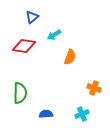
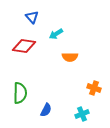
blue triangle: rotated 32 degrees counterclockwise
cyan arrow: moved 2 px right, 1 px up
orange semicircle: rotated 70 degrees clockwise
blue semicircle: moved 4 px up; rotated 120 degrees clockwise
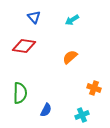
blue triangle: moved 2 px right
cyan arrow: moved 16 px right, 14 px up
orange semicircle: rotated 140 degrees clockwise
cyan cross: moved 1 px down
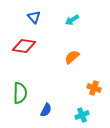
orange semicircle: moved 2 px right
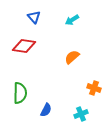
cyan cross: moved 1 px left, 1 px up
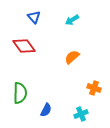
red diamond: rotated 45 degrees clockwise
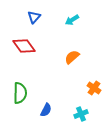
blue triangle: rotated 24 degrees clockwise
orange cross: rotated 16 degrees clockwise
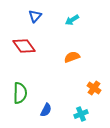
blue triangle: moved 1 px right, 1 px up
orange semicircle: rotated 21 degrees clockwise
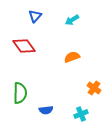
blue semicircle: rotated 56 degrees clockwise
